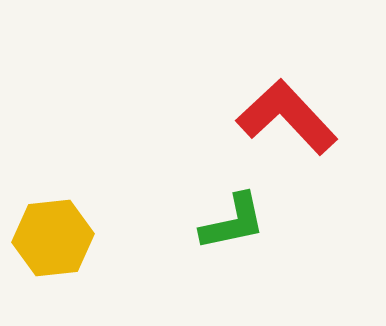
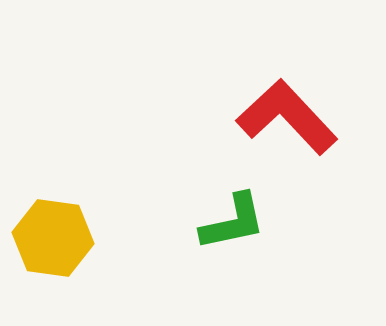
yellow hexagon: rotated 14 degrees clockwise
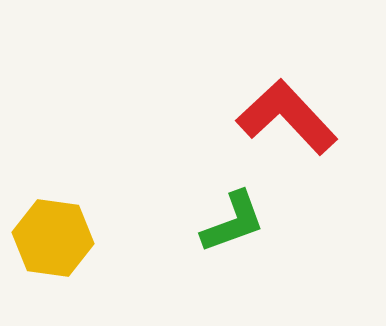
green L-shape: rotated 8 degrees counterclockwise
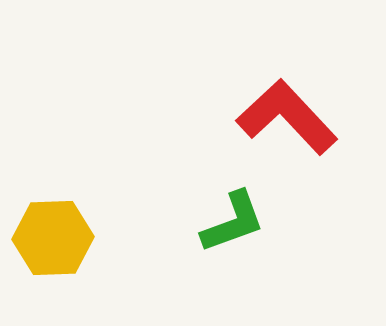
yellow hexagon: rotated 10 degrees counterclockwise
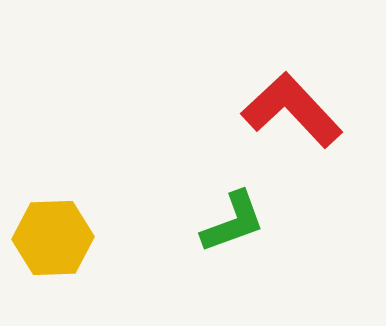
red L-shape: moved 5 px right, 7 px up
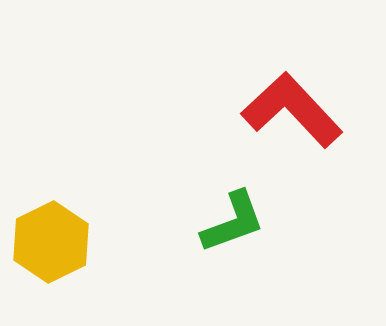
yellow hexagon: moved 2 px left, 4 px down; rotated 24 degrees counterclockwise
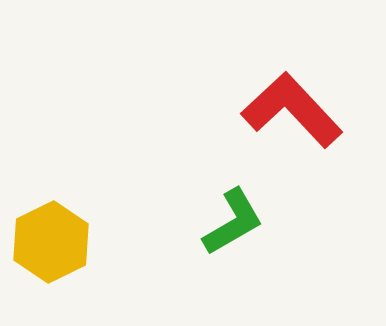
green L-shape: rotated 10 degrees counterclockwise
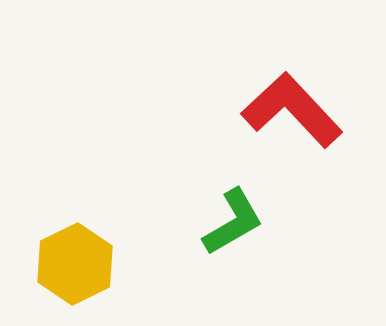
yellow hexagon: moved 24 px right, 22 px down
